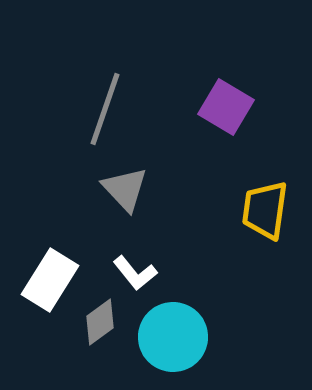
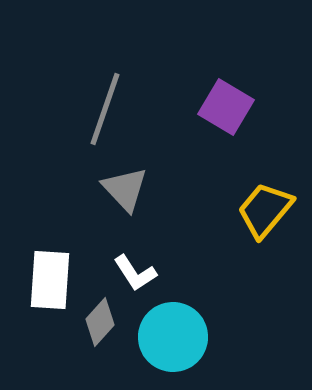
yellow trapezoid: rotated 32 degrees clockwise
white L-shape: rotated 6 degrees clockwise
white rectangle: rotated 28 degrees counterclockwise
gray diamond: rotated 12 degrees counterclockwise
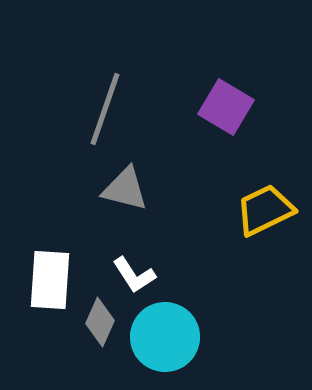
gray triangle: rotated 33 degrees counterclockwise
yellow trapezoid: rotated 24 degrees clockwise
white L-shape: moved 1 px left, 2 px down
gray diamond: rotated 18 degrees counterclockwise
cyan circle: moved 8 px left
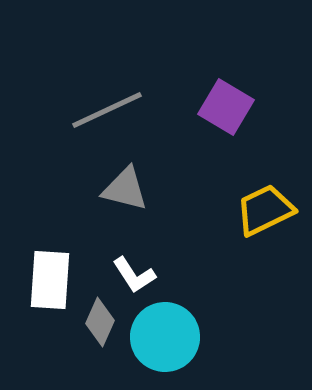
gray line: moved 2 px right, 1 px down; rotated 46 degrees clockwise
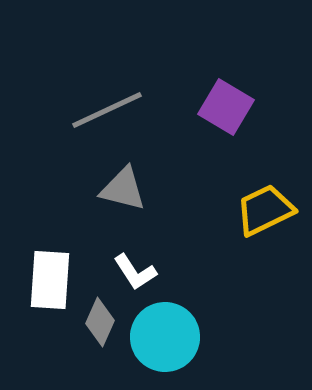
gray triangle: moved 2 px left
white L-shape: moved 1 px right, 3 px up
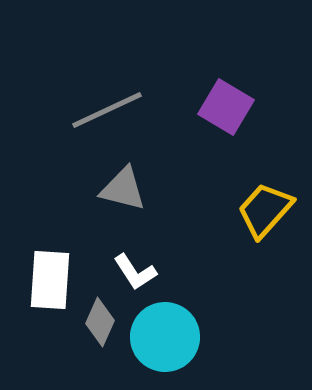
yellow trapezoid: rotated 22 degrees counterclockwise
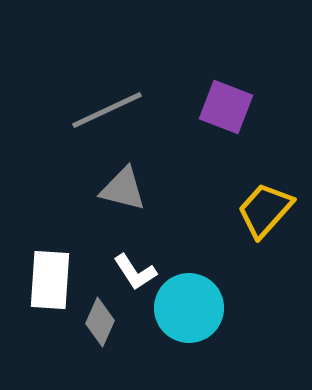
purple square: rotated 10 degrees counterclockwise
cyan circle: moved 24 px right, 29 px up
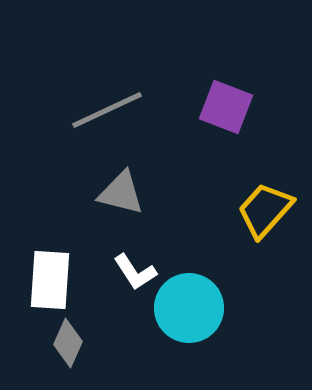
gray triangle: moved 2 px left, 4 px down
gray diamond: moved 32 px left, 21 px down
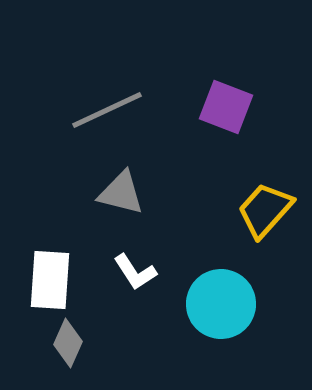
cyan circle: moved 32 px right, 4 px up
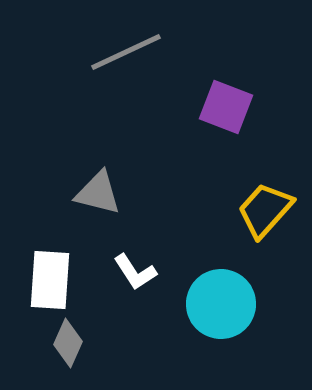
gray line: moved 19 px right, 58 px up
gray triangle: moved 23 px left
